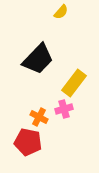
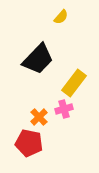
yellow semicircle: moved 5 px down
orange cross: rotated 18 degrees clockwise
red pentagon: moved 1 px right, 1 px down
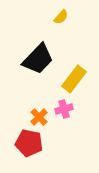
yellow rectangle: moved 4 px up
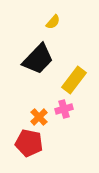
yellow semicircle: moved 8 px left, 5 px down
yellow rectangle: moved 1 px down
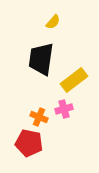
black trapezoid: moved 3 px right; rotated 144 degrees clockwise
yellow rectangle: rotated 16 degrees clockwise
orange cross: rotated 24 degrees counterclockwise
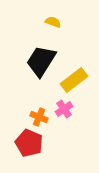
yellow semicircle: rotated 112 degrees counterclockwise
black trapezoid: moved 2 px down; rotated 24 degrees clockwise
pink cross: rotated 18 degrees counterclockwise
red pentagon: rotated 12 degrees clockwise
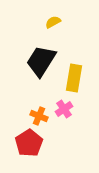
yellow semicircle: rotated 49 degrees counterclockwise
yellow rectangle: moved 2 px up; rotated 44 degrees counterclockwise
orange cross: moved 1 px up
red pentagon: rotated 16 degrees clockwise
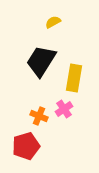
red pentagon: moved 3 px left, 3 px down; rotated 16 degrees clockwise
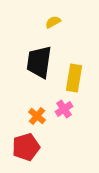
black trapezoid: moved 2 px left, 1 px down; rotated 24 degrees counterclockwise
orange cross: moved 2 px left; rotated 18 degrees clockwise
red pentagon: moved 1 px down
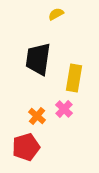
yellow semicircle: moved 3 px right, 8 px up
black trapezoid: moved 1 px left, 3 px up
pink cross: rotated 12 degrees counterclockwise
